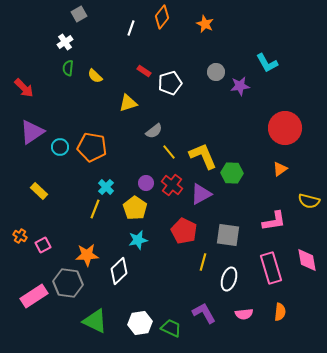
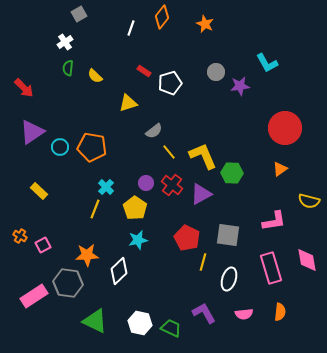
red pentagon at (184, 231): moved 3 px right, 7 px down
white hexagon at (140, 323): rotated 20 degrees clockwise
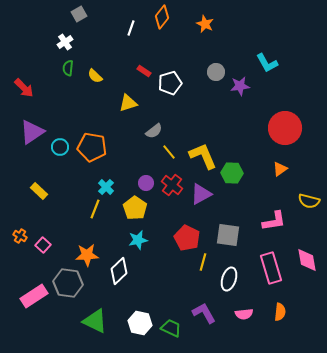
pink square at (43, 245): rotated 21 degrees counterclockwise
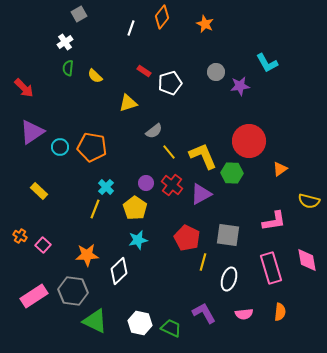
red circle at (285, 128): moved 36 px left, 13 px down
gray hexagon at (68, 283): moved 5 px right, 8 px down
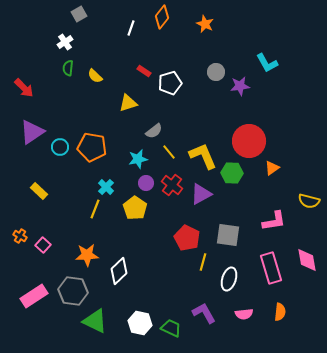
orange triangle at (280, 169): moved 8 px left, 1 px up
cyan star at (138, 240): moved 81 px up
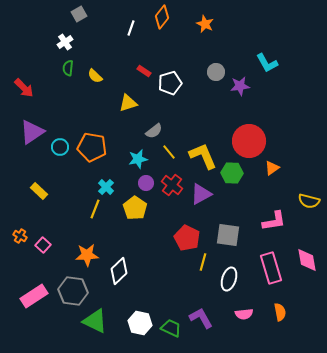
orange semicircle at (280, 312): rotated 18 degrees counterclockwise
purple L-shape at (204, 313): moved 3 px left, 5 px down
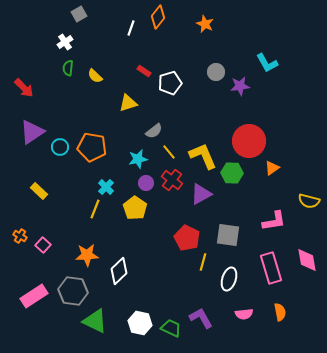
orange diamond at (162, 17): moved 4 px left
red cross at (172, 185): moved 5 px up
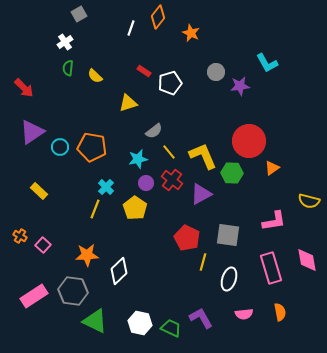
orange star at (205, 24): moved 14 px left, 9 px down
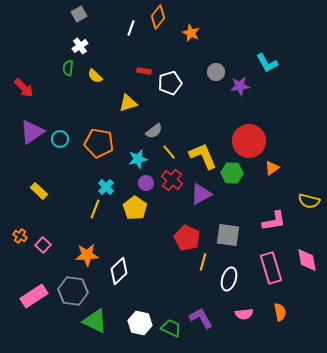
white cross at (65, 42): moved 15 px right, 4 px down
red rectangle at (144, 71): rotated 24 degrees counterclockwise
cyan circle at (60, 147): moved 8 px up
orange pentagon at (92, 147): moved 7 px right, 4 px up
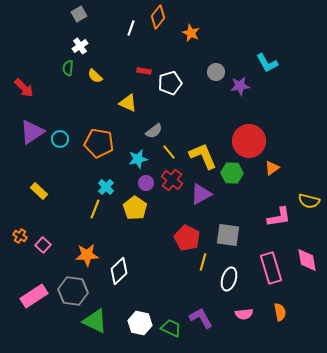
yellow triangle at (128, 103): rotated 42 degrees clockwise
pink L-shape at (274, 221): moved 5 px right, 4 px up
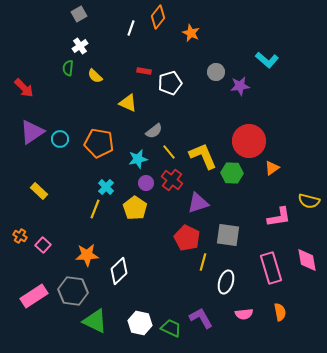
cyan L-shape at (267, 63): moved 3 px up; rotated 20 degrees counterclockwise
purple triangle at (201, 194): moved 3 px left, 9 px down; rotated 10 degrees clockwise
white ellipse at (229, 279): moved 3 px left, 3 px down
